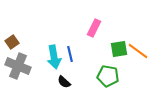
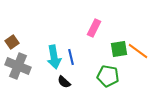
blue line: moved 1 px right, 3 px down
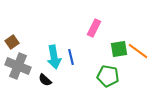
black semicircle: moved 19 px left, 2 px up
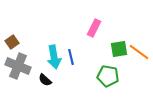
orange line: moved 1 px right, 1 px down
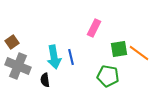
orange line: moved 1 px down
black semicircle: rotated 40 degrees clockwise
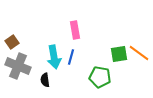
pink rectangle: moved 19 px left, 2 px down; rotated 36 degrees counterclockwise
green square: moved 5 px down
blue line: rotated 28 degrees clockwise
green pentagon: moved 8 px left, 1 px down
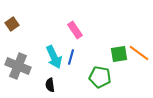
pink rectangle: rotated 24 degrees counterclockwise
brown square: moved 18 px up
cyan arrow: rotated 15 degrees counterclockwise
black semicircle: moved 5 px right, 5 px down
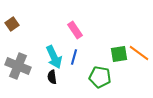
blue line: moved 3 px right
black semicircle: moved 2 px right, 8 px up
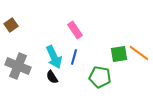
brown square: moved 1 px left, 1 px down
black semicircle: rotated 24 degrees counterclockwise
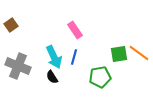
green pentagon: rotated 20 degrees counterclockwise
